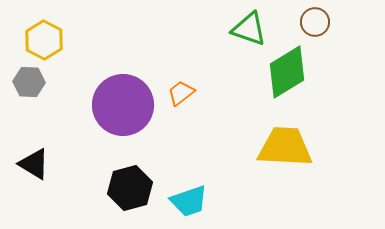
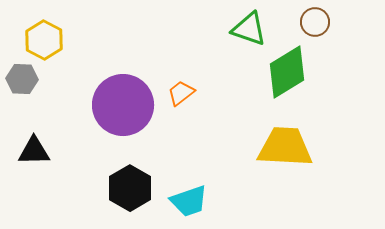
gray hexagon: moved 7 px left, 3 px up
black triangle: moved 13 px up; rotated 32 degrees counterclockwise
black hexagon: rotated 15 degrees counterclockwise
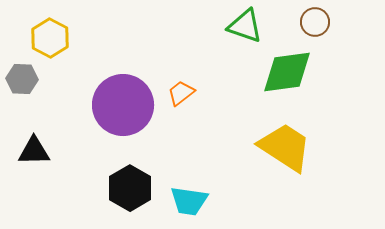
green triangle: moved 4 px left, 3 px up
yellow hexagon: moved 6 px right, 2 px up
green diamond: rotated 24 degrees clockwise
yellow trapezoid: rotated 30 degrees clockwise
cyan trapezoid: rotated 27 degrees clockwise
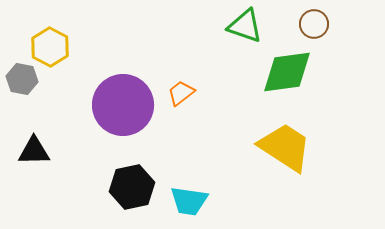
brown circle: moved 1 px left, 2 px down
yellow hexagon: moved 9 px down
gray hexagon: rotated 8 degrees clockwise
black hexagon: moved 2 px right, 1 px up; rotated 18 degrees clockwise
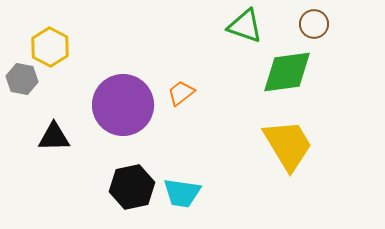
yellow trapezoid: moved 3 px right, 2 px up; rotated 26 degrees clockwise
black triangle: moved 20 px right, 14 px up
cyan trapezoid: moved 7 px left, 8 px up
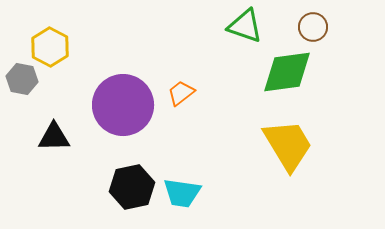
brown circle: moved 1 px left, 3 px down
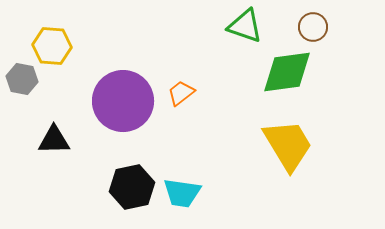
yellow hexagon: moved 2 px right, 1 px up; rotated 24 degrees counterclockwise
purple circle: moved 4 px up
black triangle: moved 3 px down
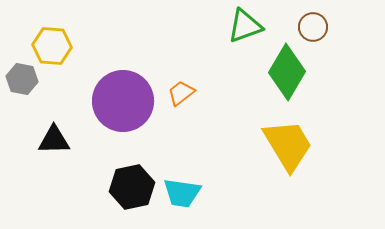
green triangle: rotated 39 degrees counterclockwise
green diamond: rotated 52 degrees counterclockwise
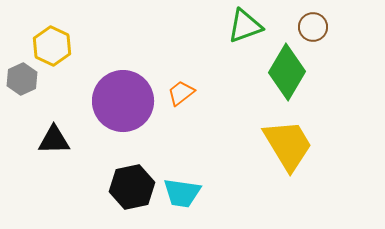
yellow hexagon: rotated 21 degrees clockwise
gray hexagon: rotated 24 degrees clockwise
